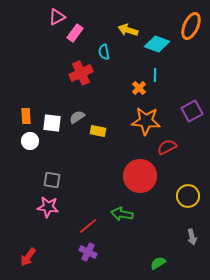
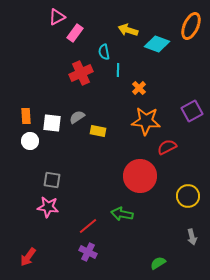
cyan line: moved 37 px left, 5 px up
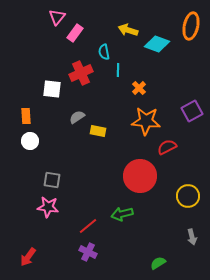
pink triangle: rotated 24 degrees counterclockwise
orange ellipse: rotated 12 degrees counterclockwise
white square: moved 34 px up
green arrow: rotated 25 degrees counterclockwise
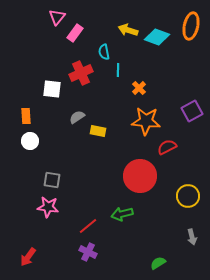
cyan diamond: moved 7 px up
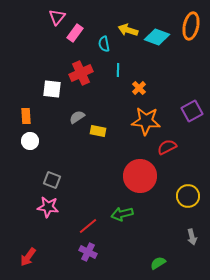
cyan semicircle: moved 8 px up
gray square: rotated 12 degrees clockwise
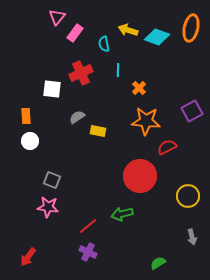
orange ellipse: moved 2 px down
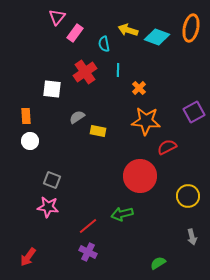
red cross: moved 4 px right, 1 px up; rotated 10 degrees counterclockwise
purple square: moved 2 px right, 1 px down
